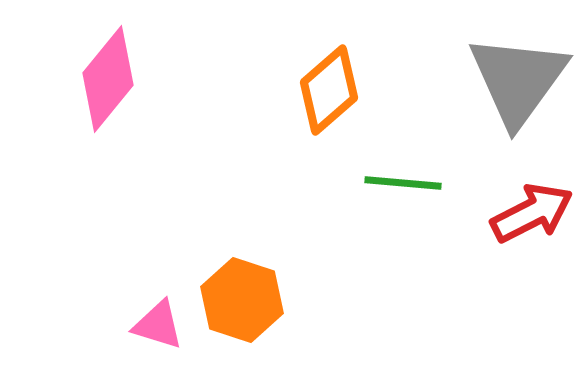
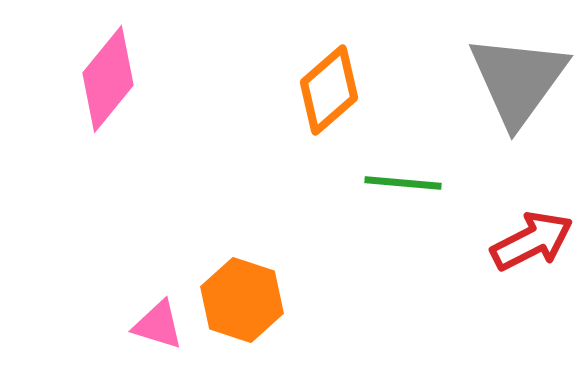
red arrow: moved 28 px down
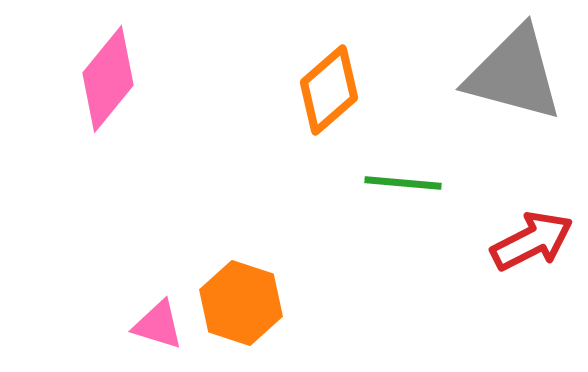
gray triangle: moved 4 px left, 6 px up; rotated 51 degrees counterclockwise
orange hexagon: moved 1 px left, 3 px down
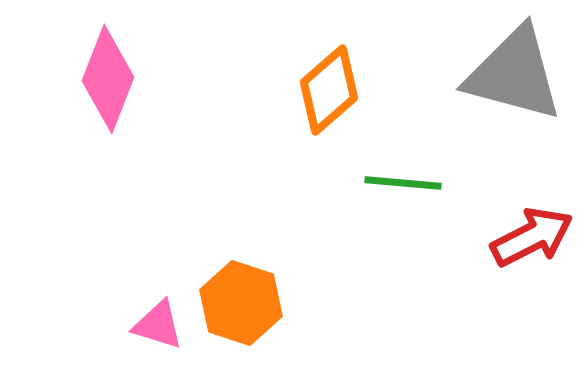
pink diamond: rotated 18 degrees counterclockwise
red arrow: moved 4 px up
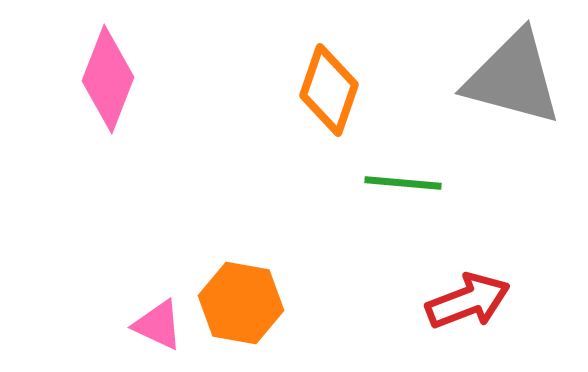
gray triangle: moved 1 px left, 4 px down
orange diamond: rotated 30 degrees counterclockwise
red arrow: moved 64 px left, 64 px down; rotated 6 degrees clockwise
orange hexagon: rotated 8 degrees counterclockwise
pink triangle: rotated 8 degrees clockwise
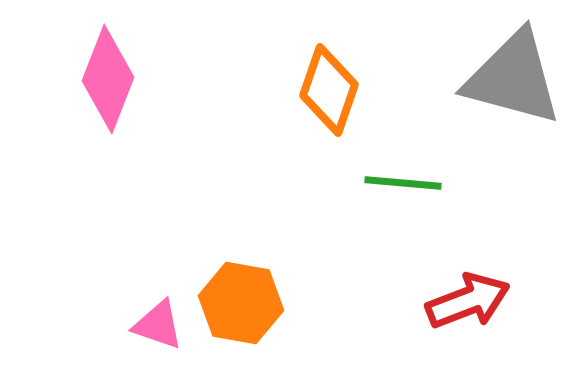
pink triangle: rotated 6 degrees counterclockwise
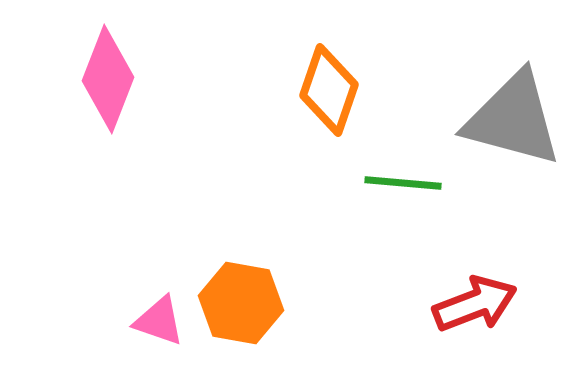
gray triangle: moved 41 px down
red arrow: moved 7 px right, 3 px down
pink triangle: moved 1 px right, 4 px up
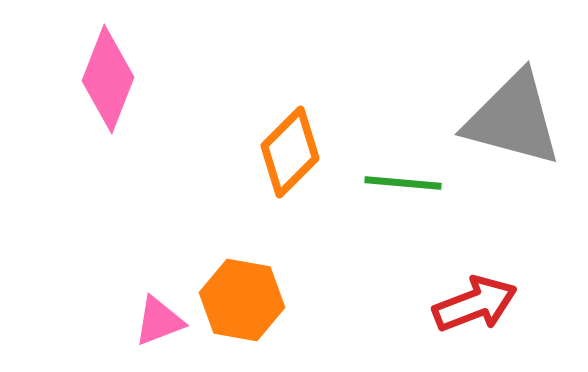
orange diamond: moved 39 px left, 62 px down; rotated 26 degrees clockwise
orange hexagon: moved 1 px right, 3 px up
pink triangle: rotated 40 degrees counterclockwise
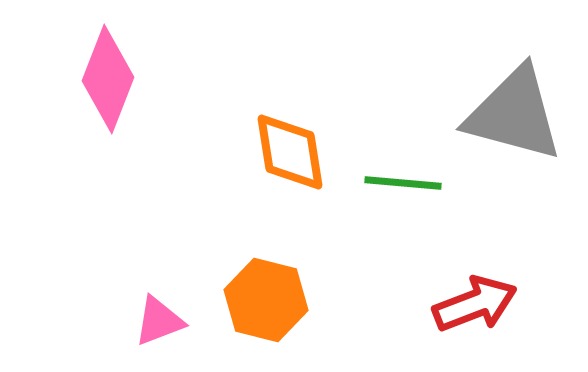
gray triangle: moved 1 px right, 5 px up
orange diamond: rotated 54 degrees counterclockwise
orange hexagon: moved 24 px right; rotated 4 degrees clockwise
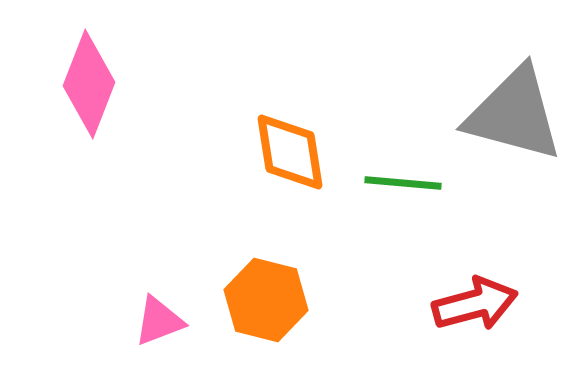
pink diamond: moved 19 px left, 5 px down
red arrow: rotated 6 degrees clockwise
